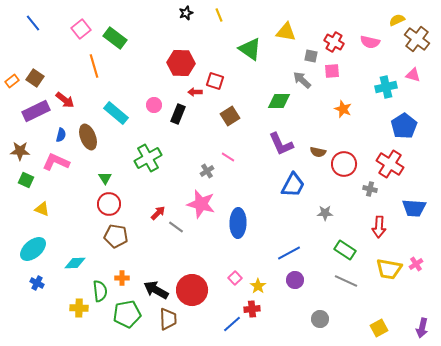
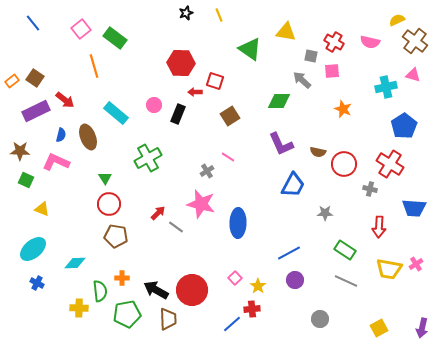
brown cross at (417, 39): moved 2 px left, 2 px down
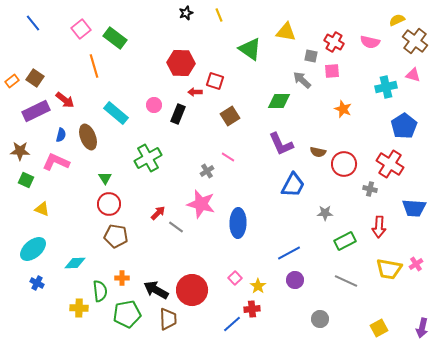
green rectangle at (345, 250): moved 9 px up; rotated 60 degrees counterclockwise
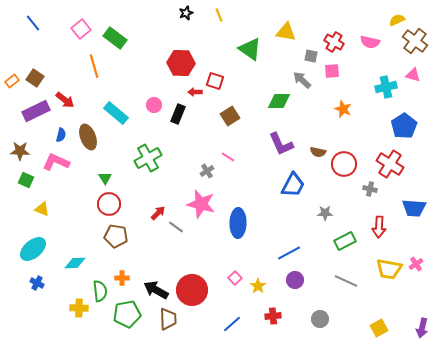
red cross at (252, 309): moved 21 px right, 7 px down
